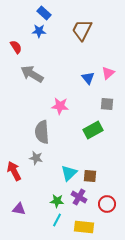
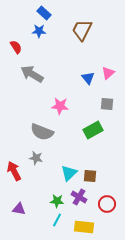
gray semicircle: rotated 65 degrees counterclockwise
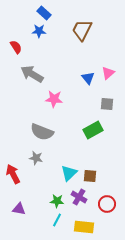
pink star: moved 6 px left, 7 px up
red arrow: moved 1 px left, 3 px down
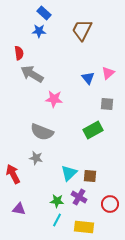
red semicircle: moved 3 px right, 6 px down; rotated 24 degrees clockwise
red circle: moved 3 px right
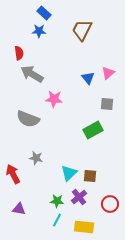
gray semicircle: moved 14 px left, 13 px up
purple cross: rotated 21 degrees clockwise
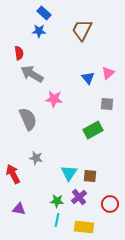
gray semicircle: rotated 135 degrees counterclockwise
cyan triangle: rotated 12 degrees counterclockwise
cyan line: rotated 16 degrees counterclockwise
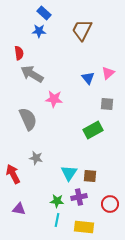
purple cross: rotated 28 degrees clockwise
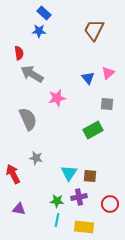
brown trapezoid: moved 12 px right
pink star: moved 3 px right, 1 px up; rotated 18 degrees counterclockwise
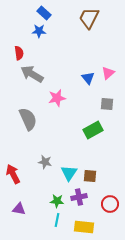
brown trapezoid: moved 5 px left, 12 px up
gray star: moved 9 px right, 4 px down
